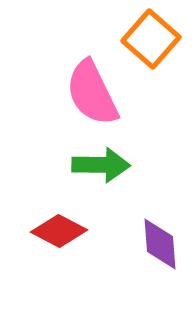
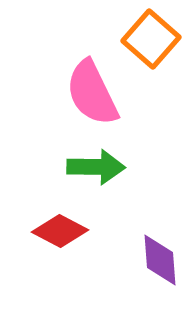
green arrow: moved 5 px left, 2 px down
red diamond: moved 1 px right
purple diamond: moved 16 px down
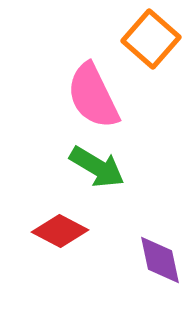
pink semicircle: moved 1 px right, 3 px down
green arrow: moved 1 px right; rotated 30 degrees clockwise
purple diamond: rotated 8 degrees counterclockwise
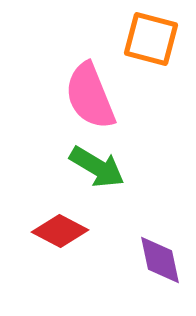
orange square: rotated 26 degrees counterclockwise
pink semicircle: moved 3 px left; rotated 4 degrees clockwise
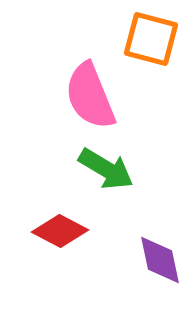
green arrow: moved 9 px right, 2 px down
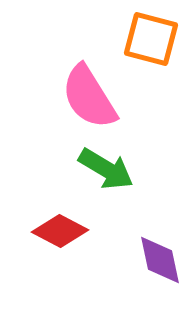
pink semicircle: moved 1 px left, 1 px down; rotated 10 degrees counterclockwise
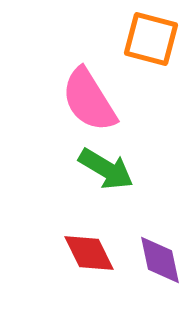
pink semicircle: moved 3 px down
red diamond: moved 29 px right, 22 px down; rotated 36 degrees clockwise
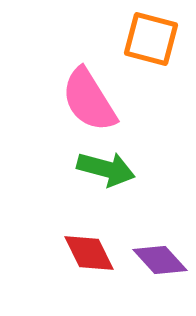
green arrow: rotated 16 degrees counterclockwise
purple diamond: rotated 30 degrees counterclockwise
